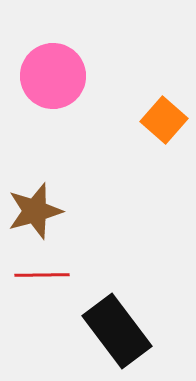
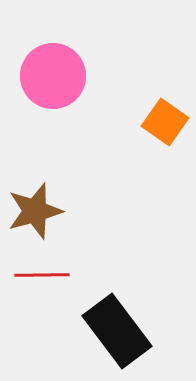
orange square: moved 1 px right, 2 px down; rotated 6 degrees counterclockwise
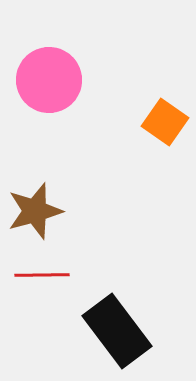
pink circle: moved 4 px left, 4 px down
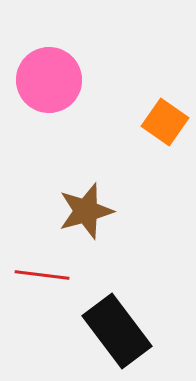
brown star: moved 51 px right
red line: rotated 8 degrees clockwise
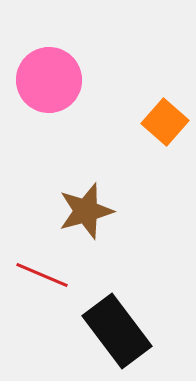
orange square: rotated 6 degrees clockwise
red line: rotated 16 degrees clockwise
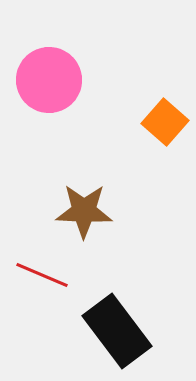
brown star: moved 2 px left; rotated 18 degrees clockwise
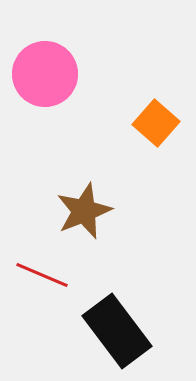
pink circle: moved 4 px left, 6 px up
orange square: moved 9 px left, 1 px down
brown star: rotated 24 degrees counterclockwise
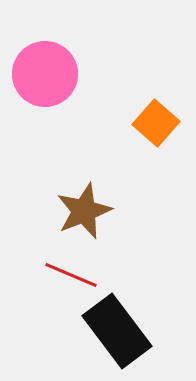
red line: moved 29 px right
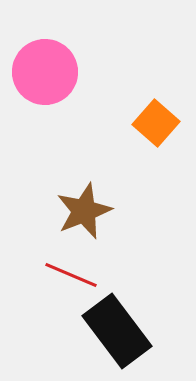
pink circle: moved 2 px up
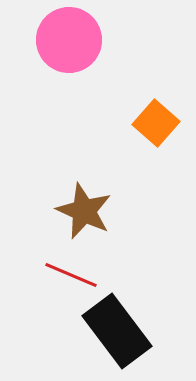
pink circle: moved 24 px right, 32 px up
brown star: rotated 26 degrees counterclockwise
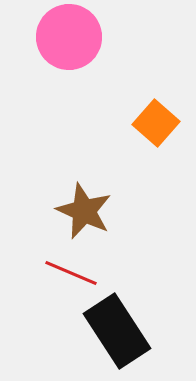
pink circle: moved 3 px up
red line: moved 2 px up
black rectangle: rotated 4 degrees clockwise
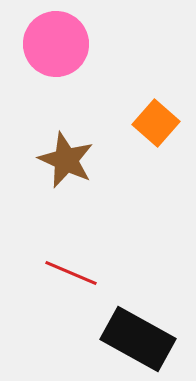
pink circle: moved 13 px left, 7 px down
brown star: moved 18 px left, 51 px up
black rectangle: moved 21 px right, 8 px down; rotated 28 degrees counterclockwise
